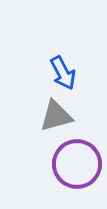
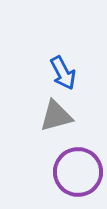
purple circle: moved 1 px right, 8 px down
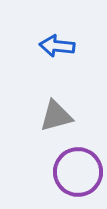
blue arrow: moved 6 px left, 27 px up; rotated 124 degrees clockwise
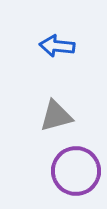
purple circle: moved 2 px left, 1 px up
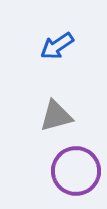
blue arrow: rotated 40 degrees counterclockwise
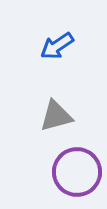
purple circle: moved 1 px right, 1 px down
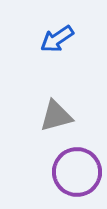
blue arrow: moved 7 px up
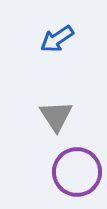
gray triangle: rotated 48 degrees counterclockwise
